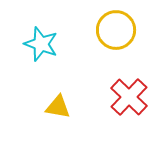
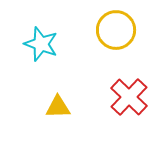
yellow triangle: rotated 12 degrees counterclockwise
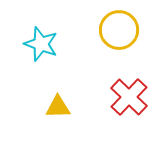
yellow circle: moved 3 px right
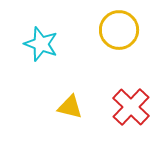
red cross: moved 2 px right, 10 px down
yellow triangle: moved 12 px right; rotated 16 degrees clockwise
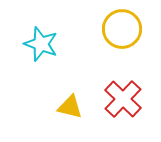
yellow circle: moved 3 px right, 1 px up
red cross: moved 8 px left, 8 px up
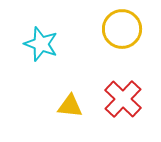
yellow triangle: moved 1 px up; rotated 8 degrees counterclockwise
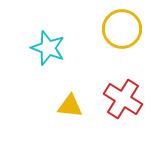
cyan star: moved 7 px right, 4 px down
red cross: rotated 12 degrees counterclockwise
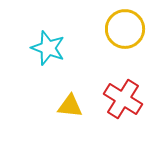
yellow circle: moved 3 px right
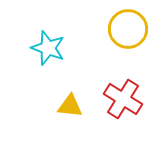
yellow circle: moved 3 px right
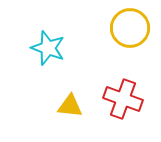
yellow circle: moved 2 px right, 1 px up
red cross: rotated 12 degrees counterclockwise
